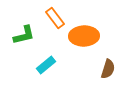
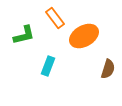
orange ellipse: rotated 28 degrees counterclockwise
cyan rectangle: moved 2 px right, 1 px down; rotated 30 degrees counterclockwise
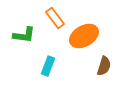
green L-shape: rotated 20 degrees clockwise
brown semicircle: moved 4 px left, 3 px up
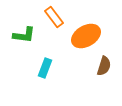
orange rectangle: moved 1 px left, 1 px up
orange ellipse: moved 2 px right
cyan rectangle: moved 3 px left, 2 px down
